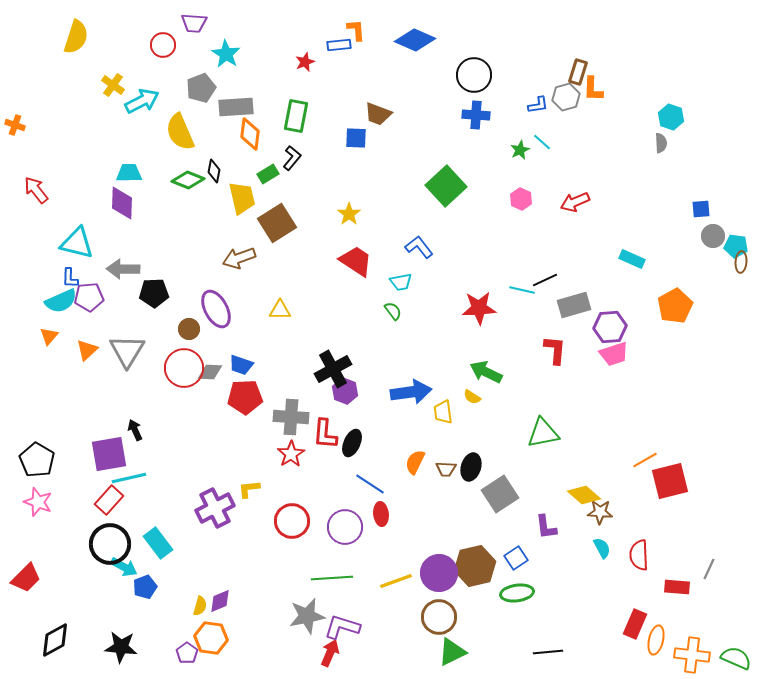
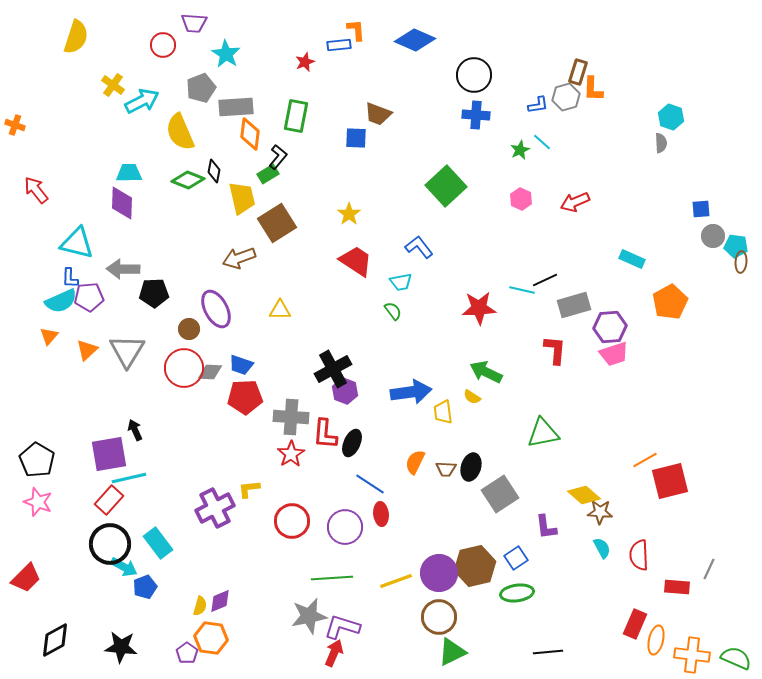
black L-shape at (292, 158): moved 14 px left, 1 px up
orange pentagon at (675, 306): moved 5 px left, 4 px up
gray star at (307, 616): moved 2 px right
red arrow at (330, 653): moved 4 px right
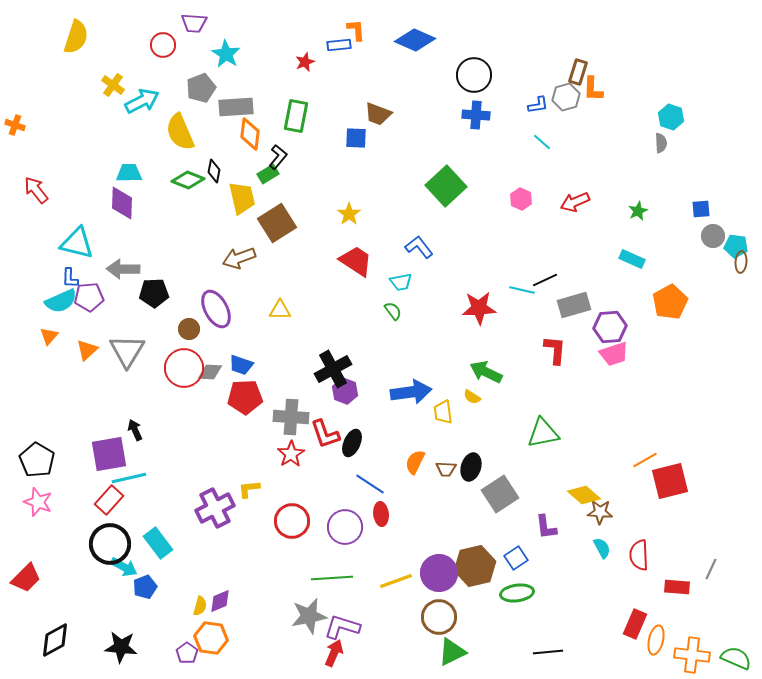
green star at (520, 150): moved 118 px right, 61 px down
red L-shape at (325, 434): rotated 24 degrees counterclockwise
gray line at (709, 569): moved 2 px right
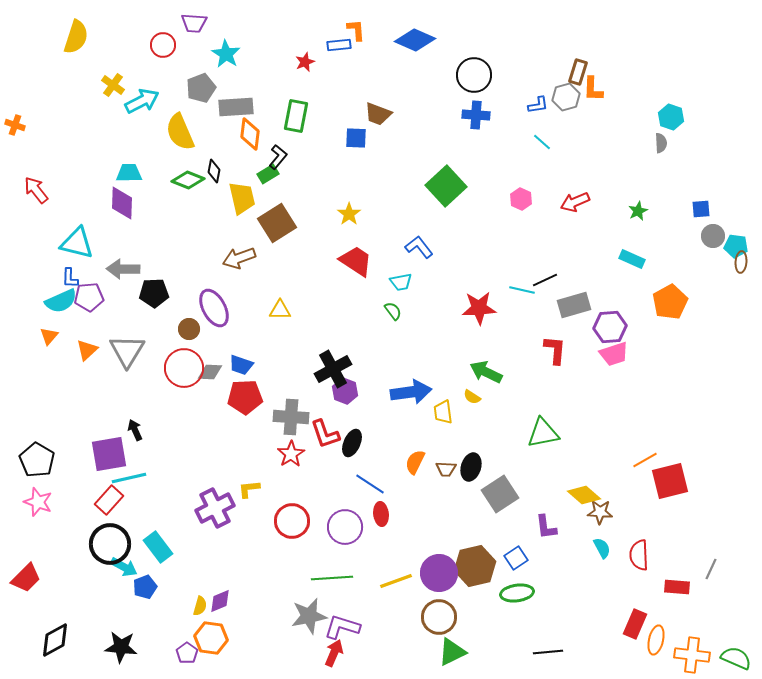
purple ellipse at (216, 309): moved 2 px left, 1 px up
cyan rectangle at (158, 543): moved 4 px down
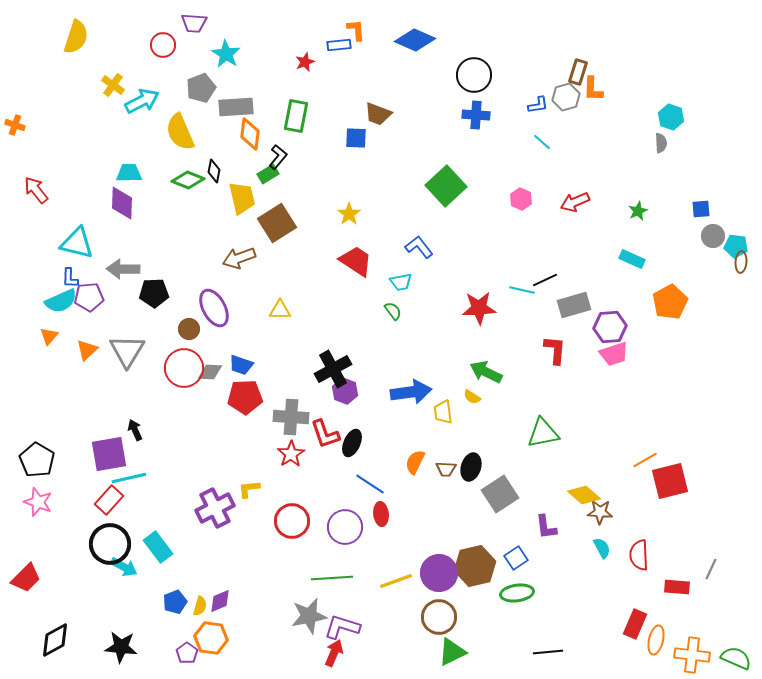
blue pentagon at (145, 587): moved 30 px right, 15 px down
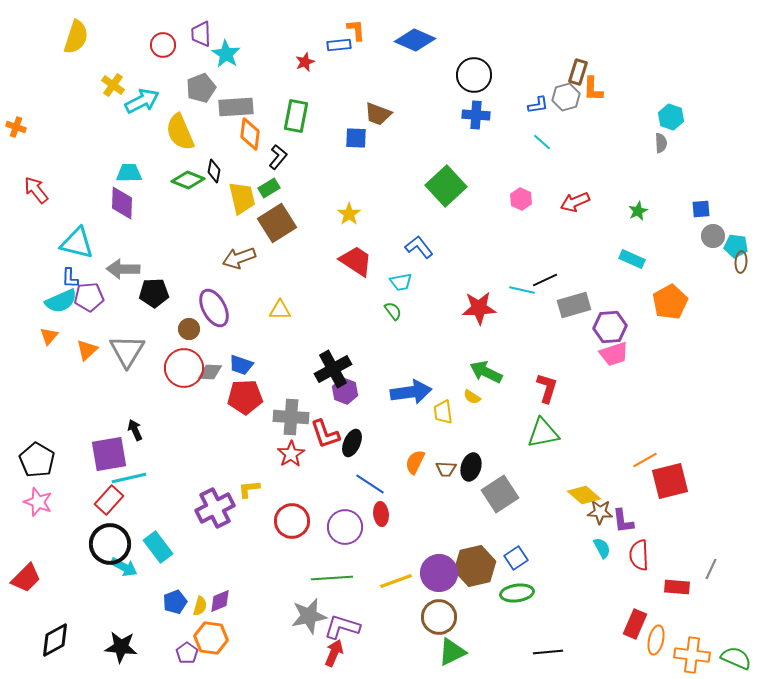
purple trapezoid at (194, 23): moved 7 px right, 11 px down; rotated 84 degrees clockwise
orange cross at (15, 125): moved 1 px right, 2 px down
green rectangle at (268, 174): moved 1 px right, 14 px down
red L-shape at (555, 350): moved 8 px left, 38 px down; rotated 12 degrees clockwise
purple L-shape at (546, 527): moved 77 px right, 6 px up
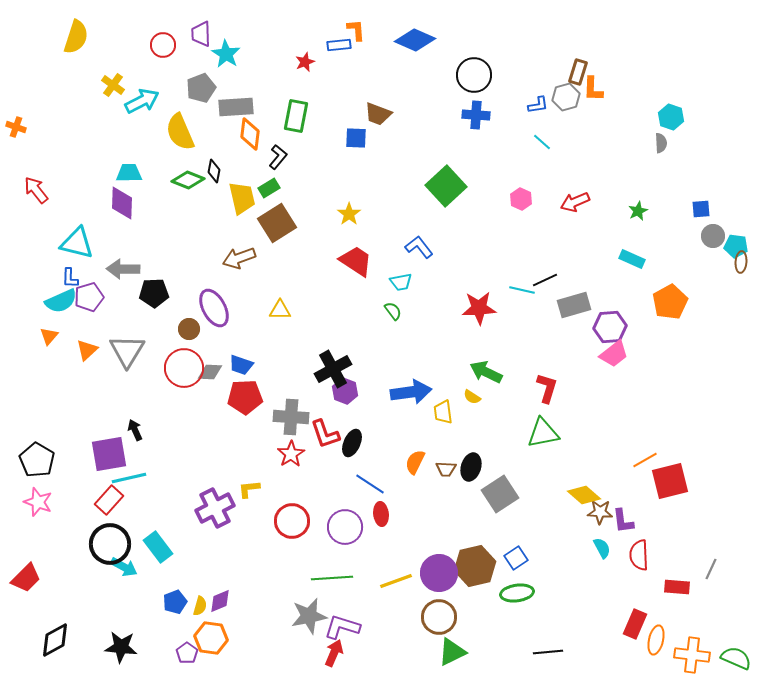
purple pentagon at (89, 297): rotated 12 degrees counterclockwise
pink trapezoid at (614, 354): rotated 20 degrees counterclockwise
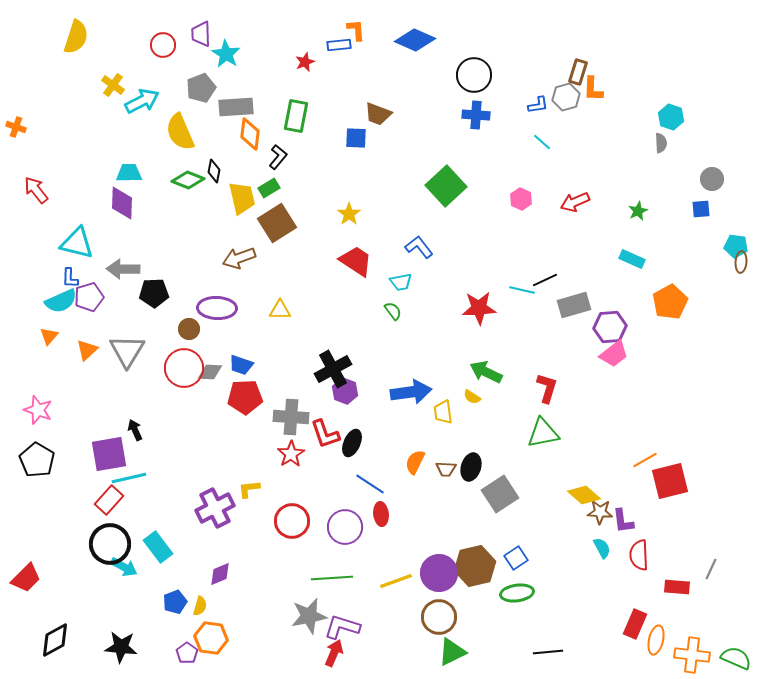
gray circle at (713, 236): moved 1 px left, 57 px up
purple ellipse at (214, 308): moved 3 px right; rotated 60 degrees counterclockwise
pink star at (38, 502): moved 92 px up
purple diamond at (220, 601): moved 27 px up
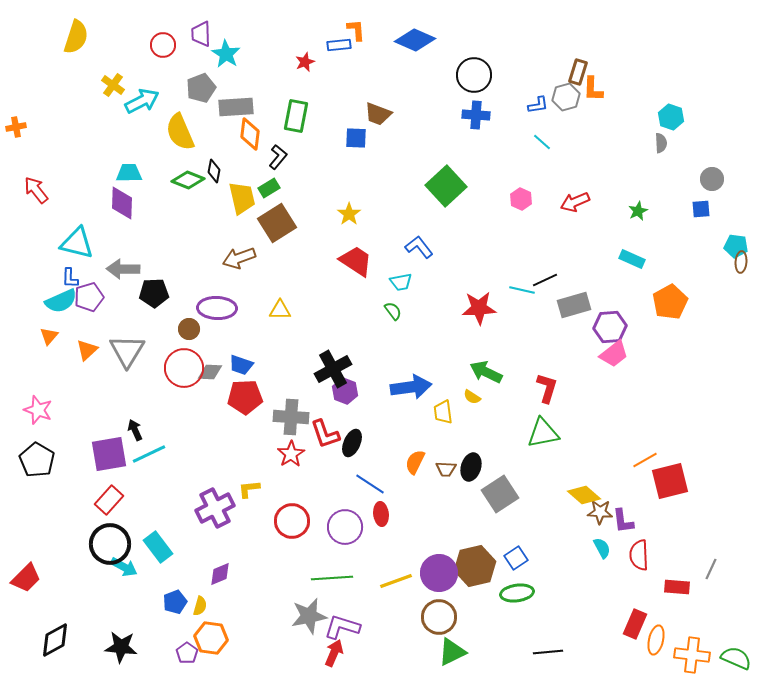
orange cross at (16, 127): rotated 30 degrees counterclockwise
blue arrow at (411, 392): moved 5 px up
cyan line at (129, 478): moved 20 px right, 24 px up; rotated 12 degrees counterclockwise
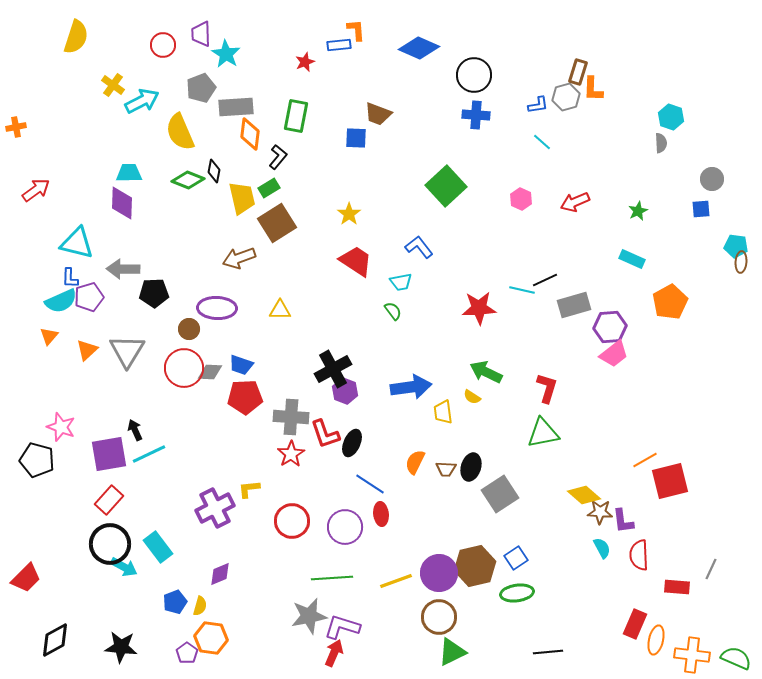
blue diamond at (415, 40): moved 4 px right, 8 px down
red arrow at (36, 190): rotated 92 degrees clockwise
pink star at (38, 410): moved 23 px right, 17 px down
black pentagon at (37, 460): rotated 16 degrees counterclockwise
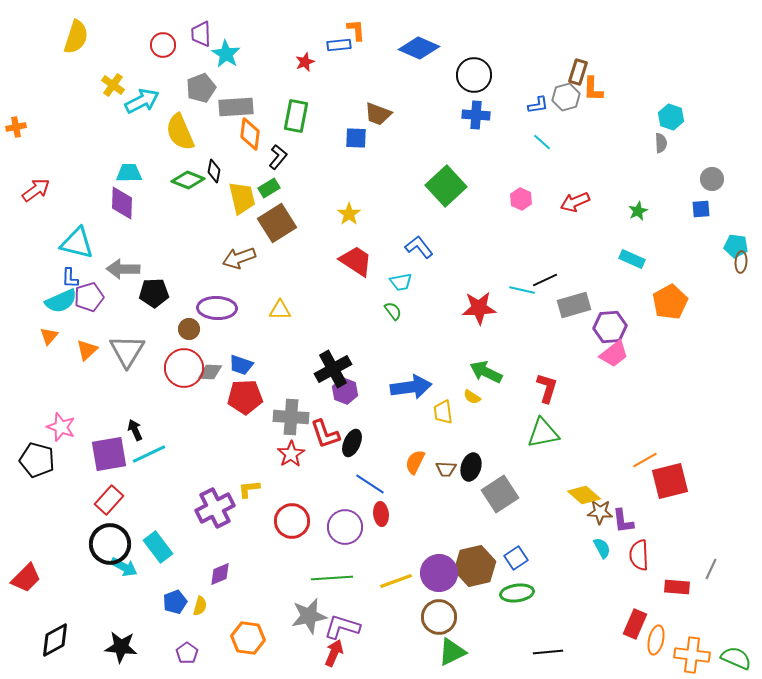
orange hexagon at (211, 638): moved 37 px right
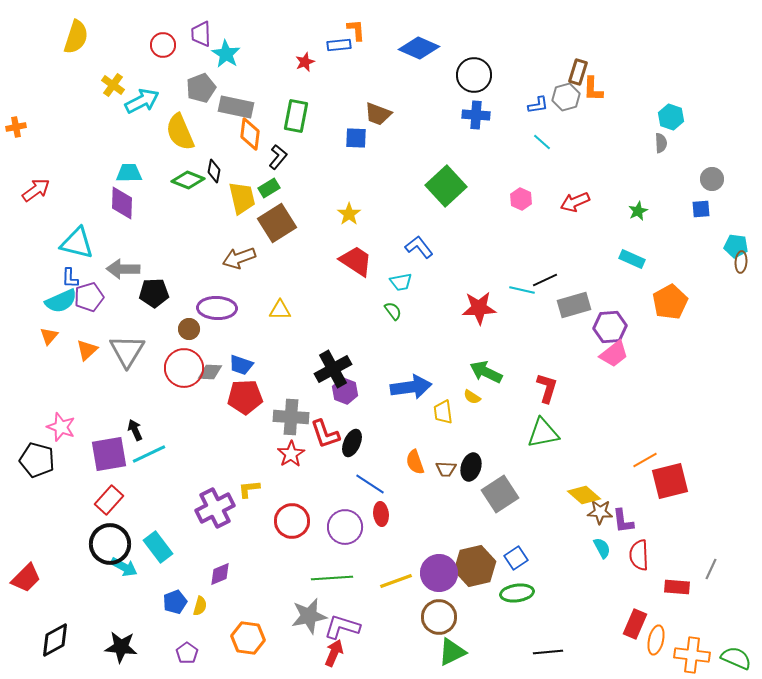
gray rectangle at (236, 107): rotated 16 degrees clockwise
orange semicircle at (415, 462): rotated 45 degrees counterclockwise
